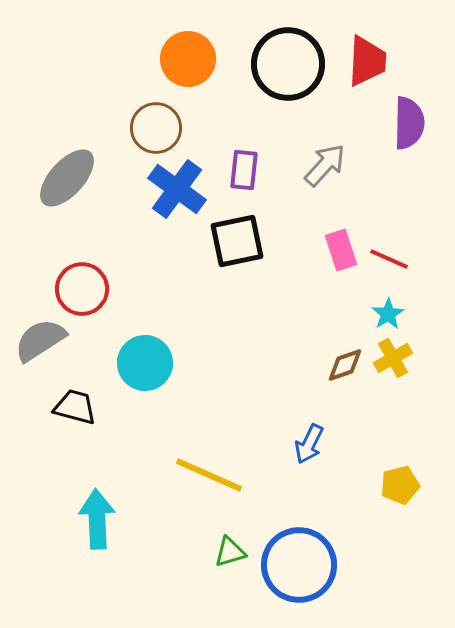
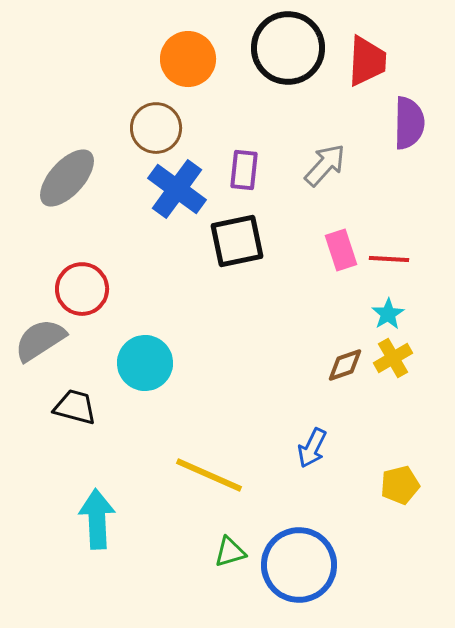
black circle: moved 16 px up
red line: rotated 21 degrees counterclockwise
blue arrow: moved 3 px right, 4 px down
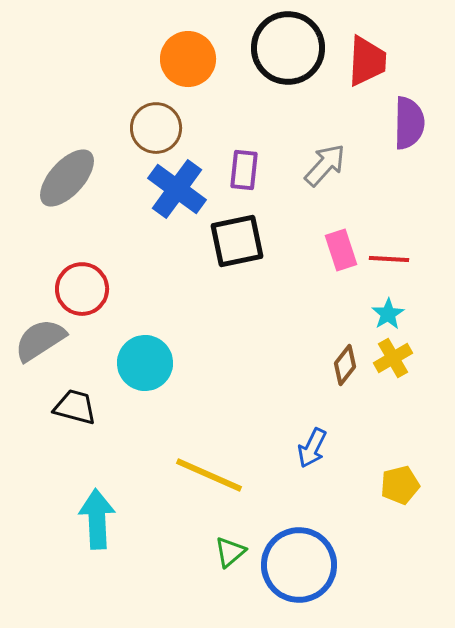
brown diamond: rotated 33 degrees counterclockwise
green triangle: rotated 24 degrees counterclockwise
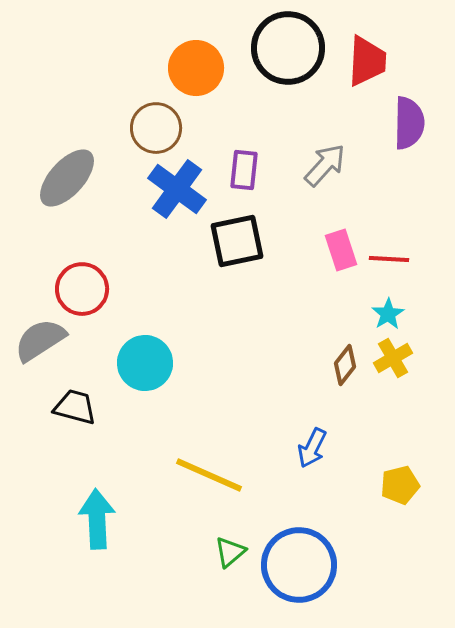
orange circle: moved 8 px right, 9 px down
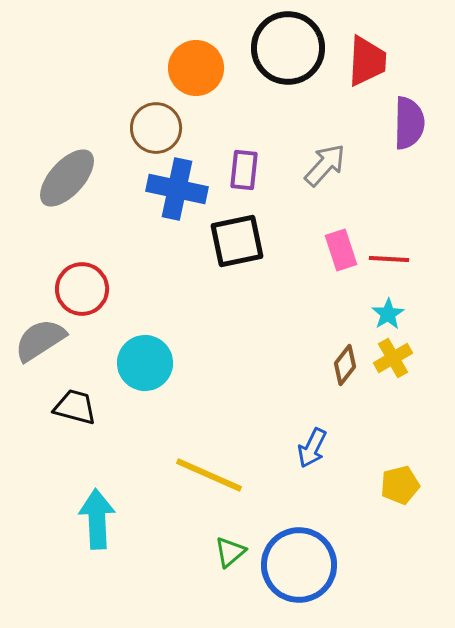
blue cross: rotated 24 degrees counterclockwise
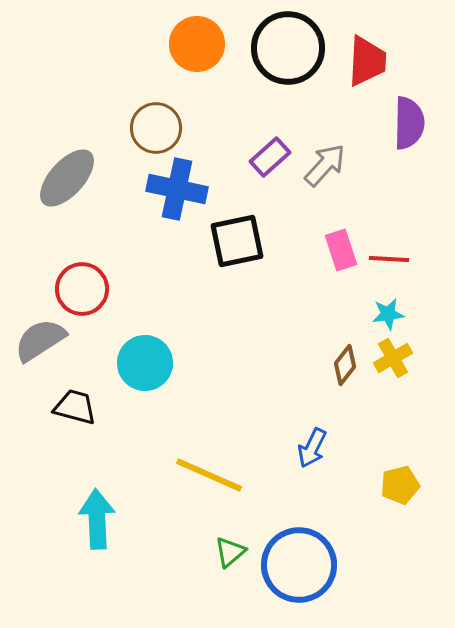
orange circle: moved 1 px right, 24 px up
purple rectangle: moved 26 px right, 13 px up; rotated 42 degrees clockwise
cyan star: rotated 24 degrees clockwise
